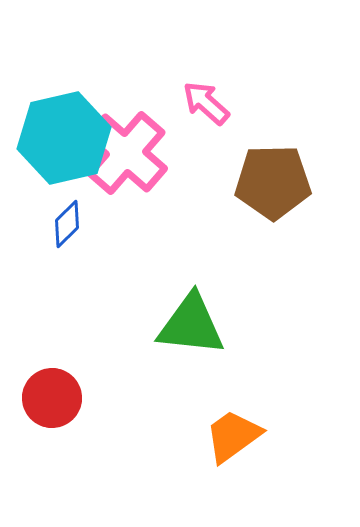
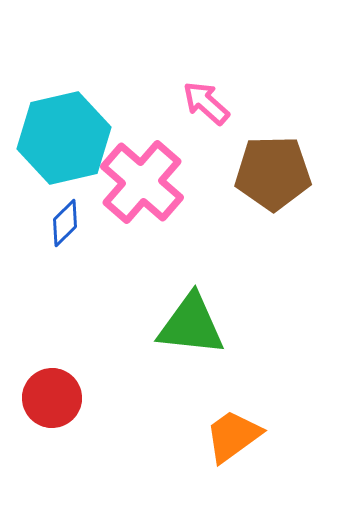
pink cross: moved 16 px right, 29 px down
brown pentagon: moved 9 px up
blue diamond: moved 2 px left, 1 px up
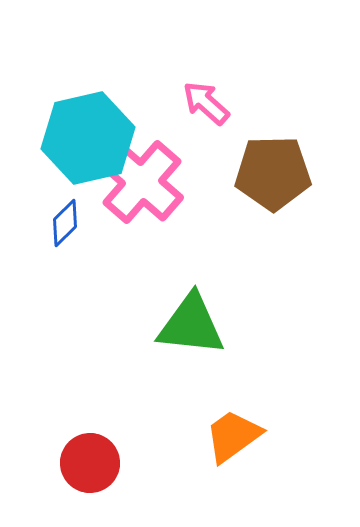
cyan hexagon: moved 24 px right
red circle: moved 38 px right, 65 px down
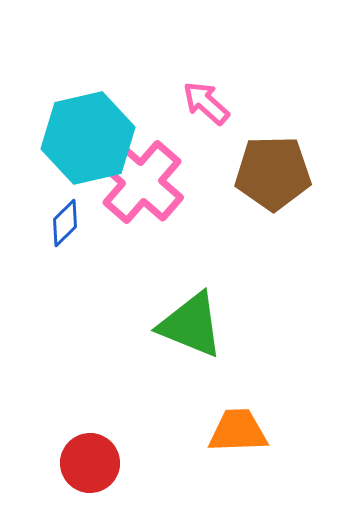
green triangle: rotated 16 degrees clockwise
orange trapezoid: moved 5 px right, 5 px up; rotated 34 degrees clockwise
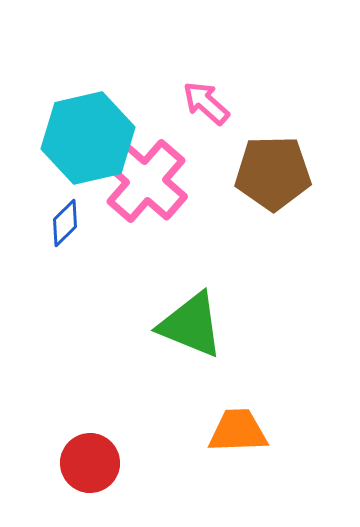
pink cross: moved 4 px right, 1 px up
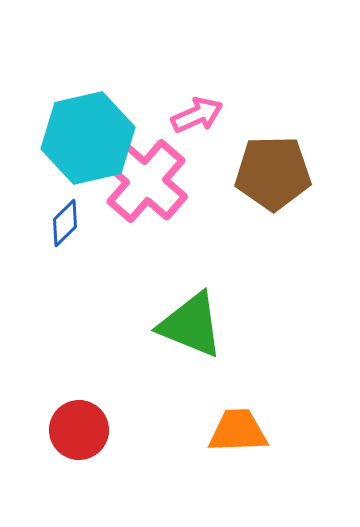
pink arrow: moved 9 px left, 12 px down; rotated 114 degrees clockwise
red circle: moved 11 px left, 33 px up
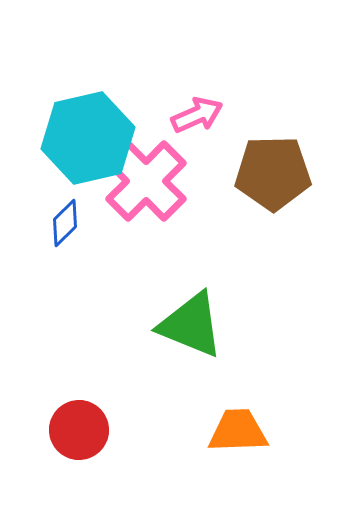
pink cross: rotated 4 degrees clockwise
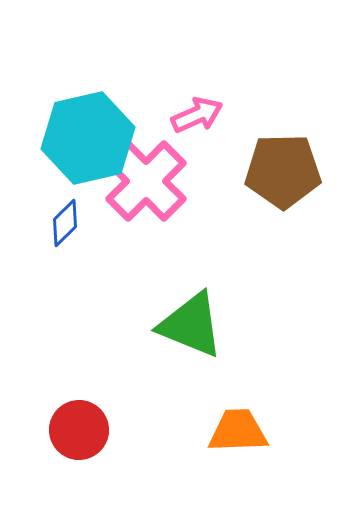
brown pentagon: moved 10 px right, 2 px up
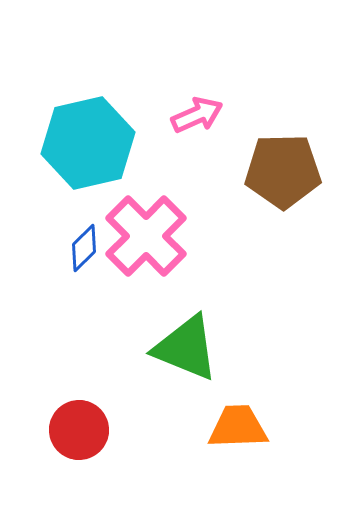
cyan hexagon: moved 5 px down
pink cross: moved 55 px down
blue diamond: moved 19 px right, 25 px down
green triangle: moved 5 px left, 23 px down
orange trapezoid: moved 4 px up
